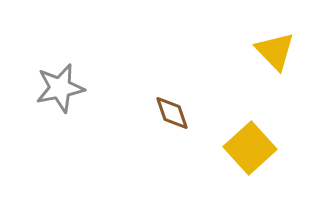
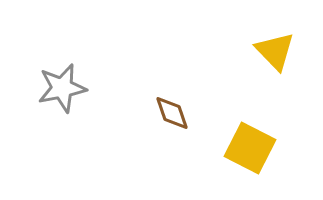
gray star: moved 2 px right
yellow square: rotated 21 degrees counterclockwise
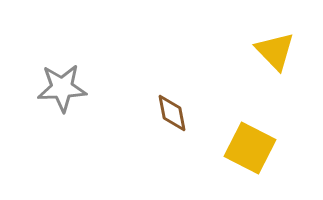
gray star: rotated 9 degrees clockwise
brown diamond: rotated 9 degrees clockwise
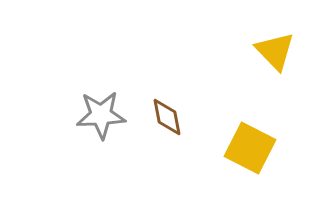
gray star: moved 39 px right, 27 px down
brown diamond: moved 5 px left, 4 px down
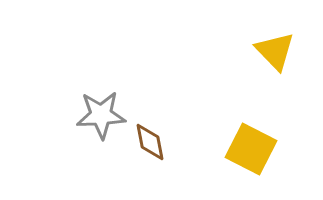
brown diamond: moved 17 px left, 25 px down
yellow square: moved 1 px right, 1 px down
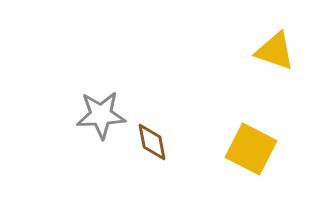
yellow triangle: rotated 27 degrees counterclockwise
brown diamond: moved 2 px right
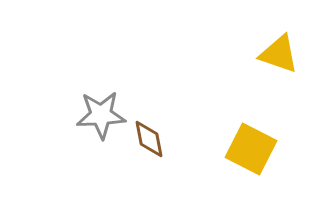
yellow triangle: moved 4 px right, 3 px down
brown diamond: moved 3 px left, 3 px up
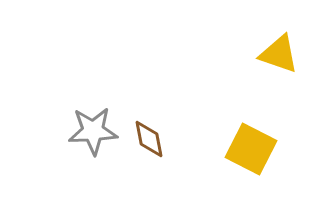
gray star: moved 8 px left, 16 px down
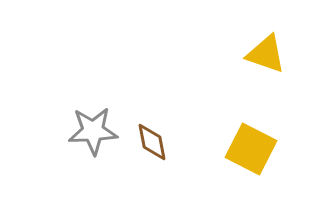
yellow triangle: moved 13 px left
brown diamond: moved 3 px right, 3 px down
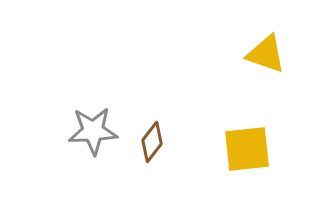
brown diamond: rotated 48 degrees clockwise
yellow square: moved 4 px left; rotated 33 degrees counterclockwise
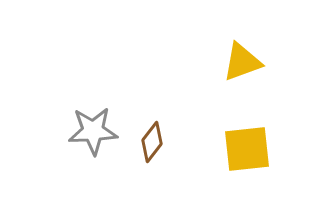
yellow triangle: moved 24 px left, 8 px down; rotated 39 degrees counterclockwise
